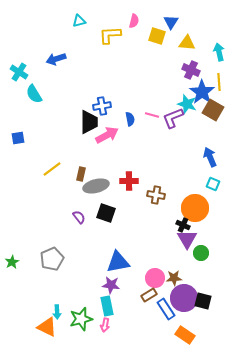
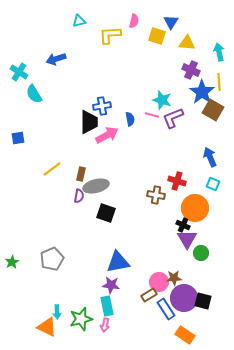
cyan star at (187, 104): moved 25 px left, 4 px up
red cross at (129, 181): moved 48 px right; rotated 18 degrees clockwise
purple semicircle at (79, 217): moved 21 px up; rotated 48 degrees clockwise
pink circle at (155, 278): moved 4 px right, 4 px down
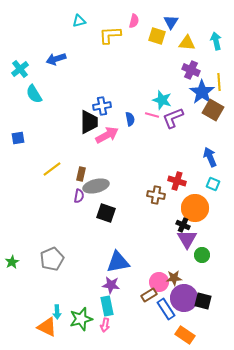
cyan arrow at (219, 52): moved 3 px left, 11 px up
cyan cross at (19, 72): moved 1 px right, 3 px up; rotated 18 degrees clockwise
green circle at (201, 253): moved 1 px right, 2 px down
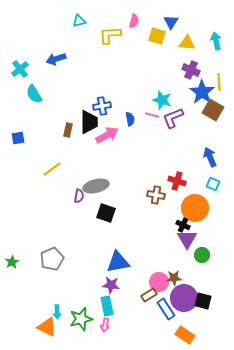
brown rectangle at (81, 174): moved 13 px left, 44 px up
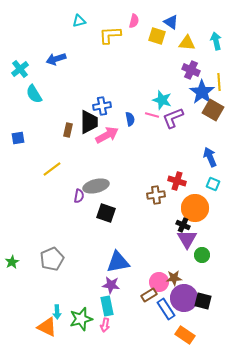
blue triangle at (171, 22): rotated 28 degrees counterclockwise
brown cross at (156, 195): rotated 18 degrees counterclockwise
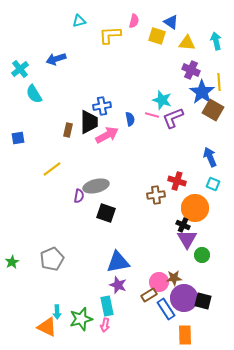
purple star at (111, 285): moved 7 px right; rotated 12 degrees clockwise
orange rectangle at (185, 335): rotated 54 degrees clockwise
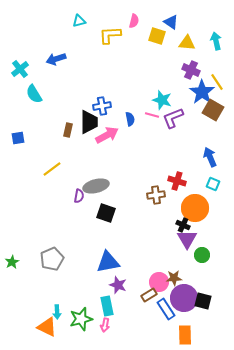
yellow line at (219, 82): moved 2 px left; rotated 30 degrees counterclockwise
blue triangle at (118, 262): moved 10 px left
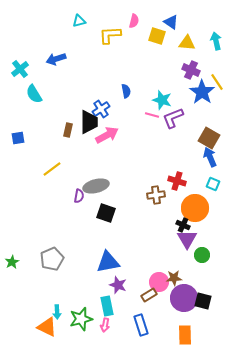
blue cross at (102, 106): moved 1 px left, 3 px down; rotated 24 degrees counterclockwise
brown square at (213, 110): moved 4 px left, 28 px down
blue semicircle at (130, 119): moved 4 px left, 28 px up
blue rectangle at (166, 309): moved 25 px left, 16 px down; rotated 15 degrees clockwise
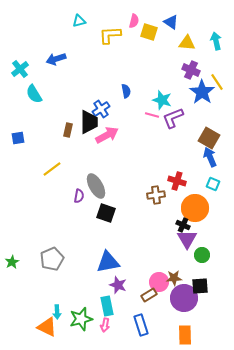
yellow square at (157, 36): moved 8 px left, 4 px up
gray ellipse at (96, 186): rotated 75 degrees clockwise
black square at (203, 301): moved 3 px left, 15 px up; rotated 18 degrees counterclockwise
